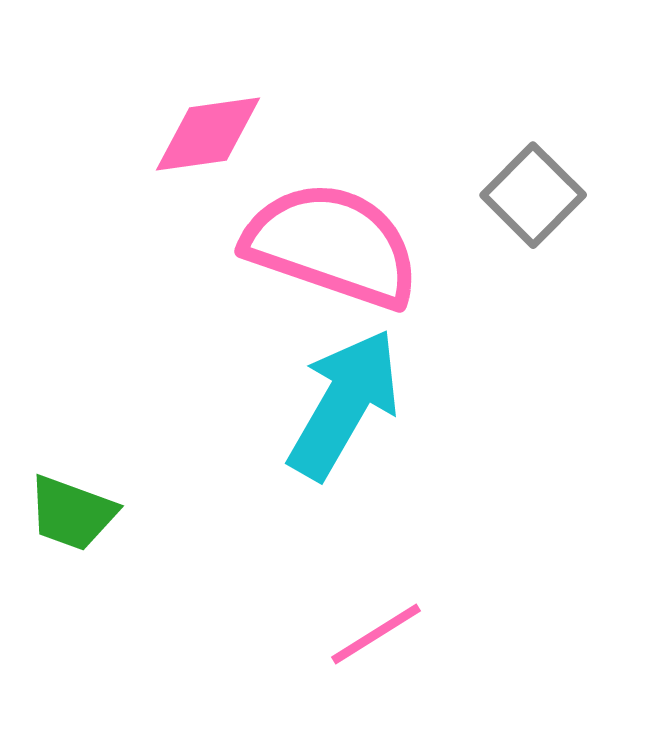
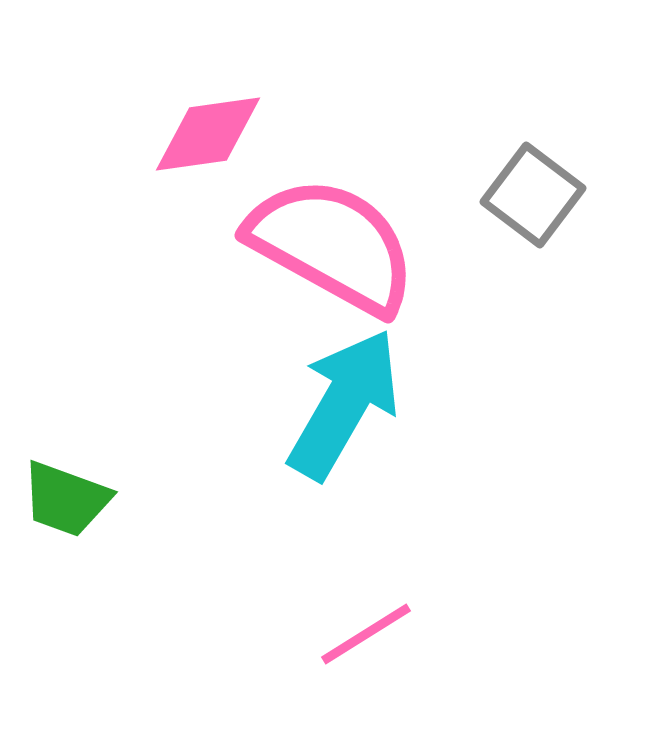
gray square: rotated 8 degrees counterclockwise
pink semicircle: rotated 10 degrees clockwise
green trapezoid: moved 6 px left, 14 px up
pink line: moved 10 px left
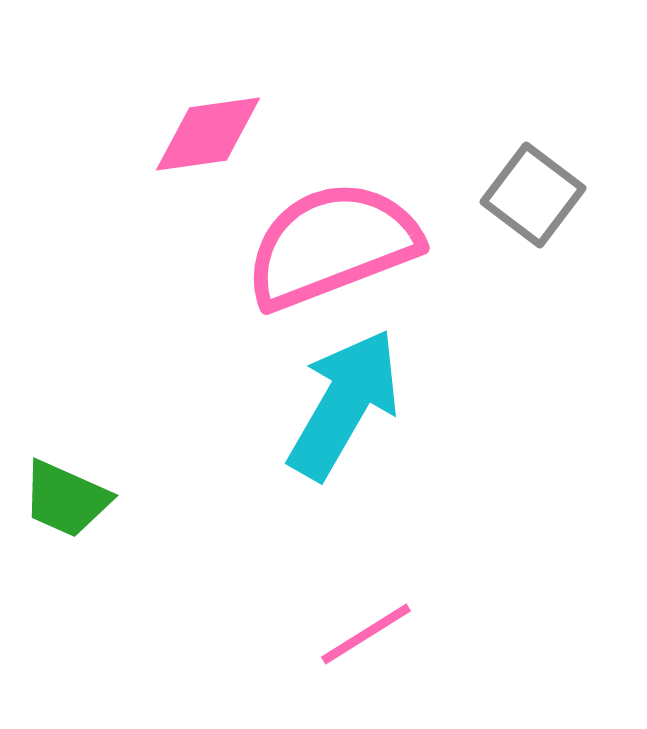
pink semicircle: rotated 50 degrees counterclockwise
green trapezoid: rotated 4 degrees clockwise
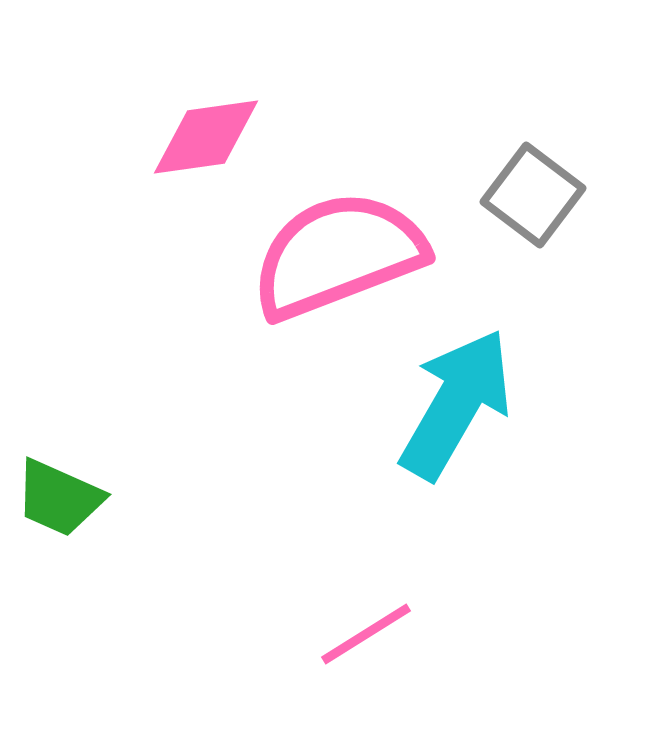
pink diamond: moved 2 px left, 3 px down
pink semicircle: moved 6 px right, 10 px down
cyan arrow: moved 112 px right
green trapezoid: moved 7 px left, 1 px up
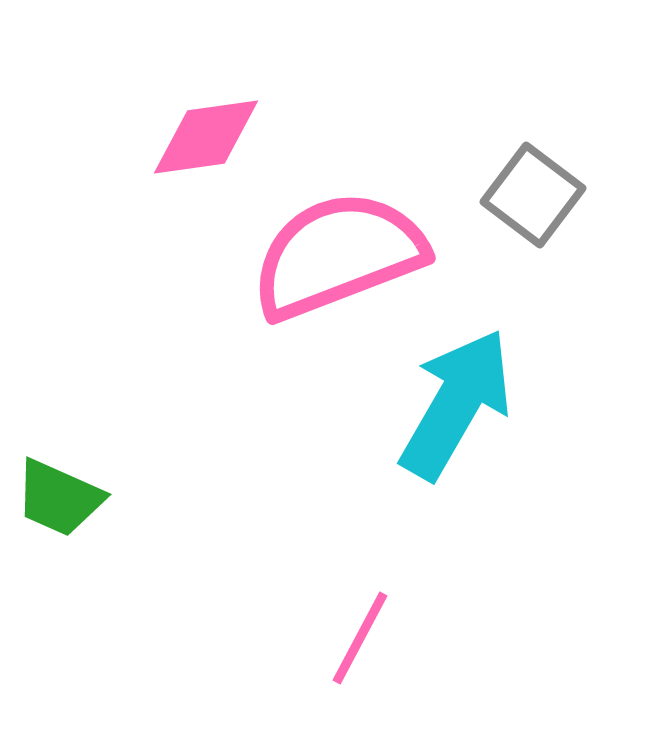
pink line: moved 6 px left, 4 px down; rotated 30 degrees counterclockwise
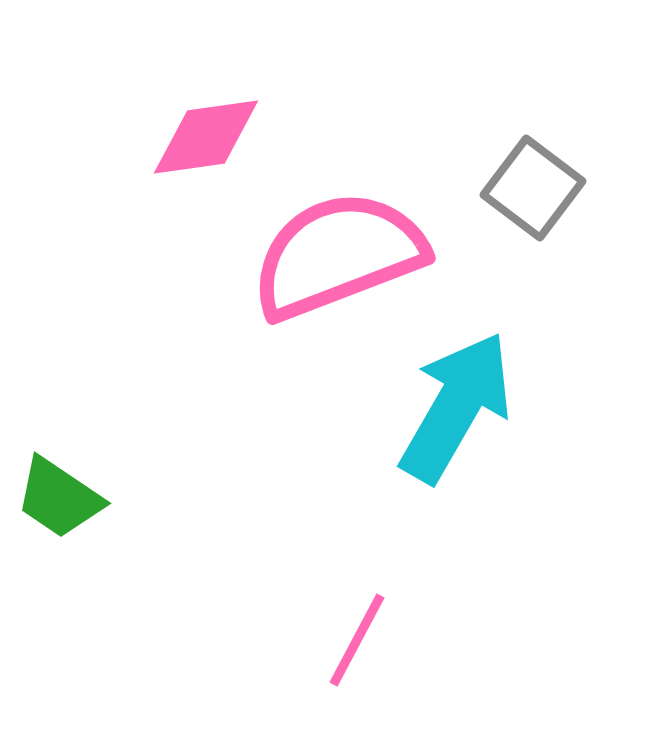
gray square: moved 7 px up
cyan arrow: moved 3 px down
green trapezoid: rotated 10 degrees clockwise
pink line: moved 3 px left, 2 px down
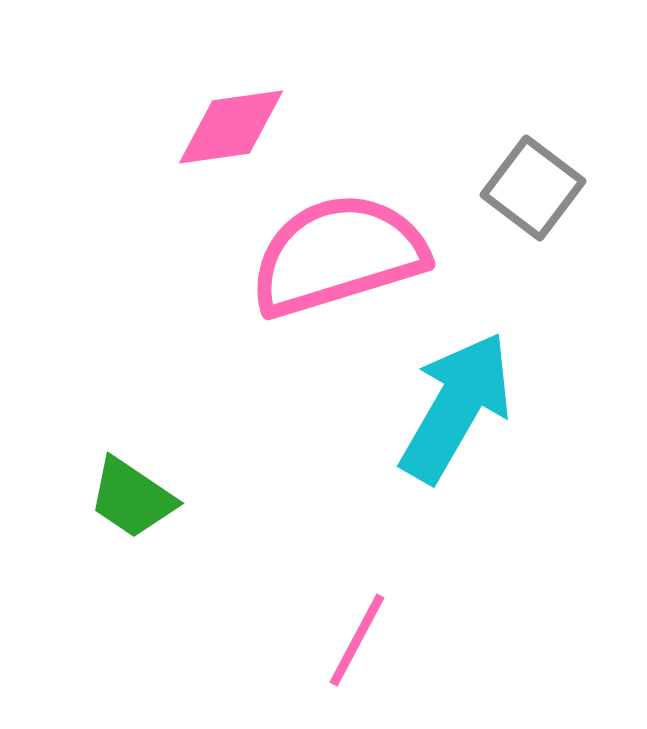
pink diamond: moved 25 px right, 10 px up
pink semicircle: rotated 4 degrees clockwise
green trapezoid: moved 73 px right
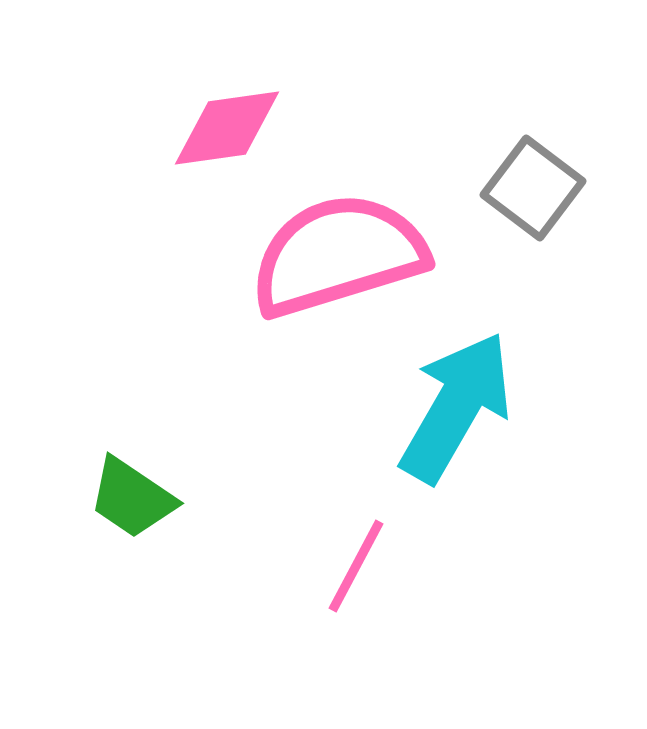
pink diamond: moved 4 px left, 1 px down
pink line: moved 1 px left, 74 px up
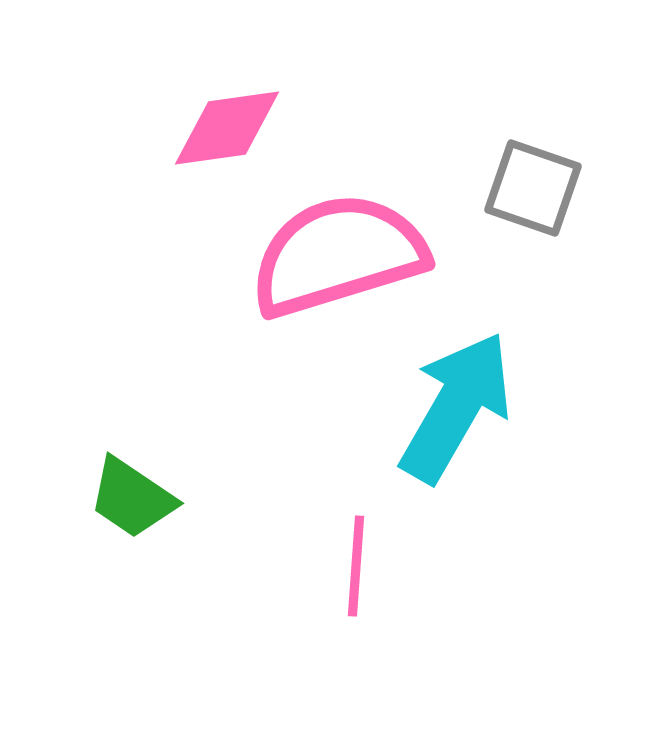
gray square: rotated 18 degrees counterclockwise
pink line: rotated 24 degrees counterclockwise
